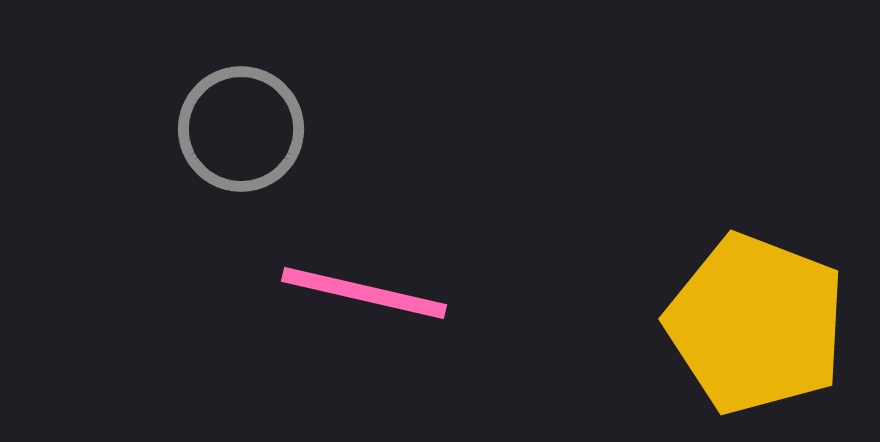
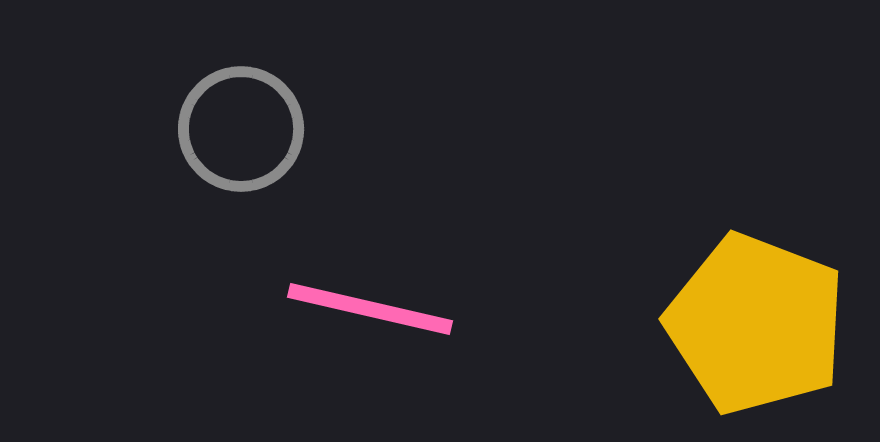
pink line: moved 6 px right, 16 px down
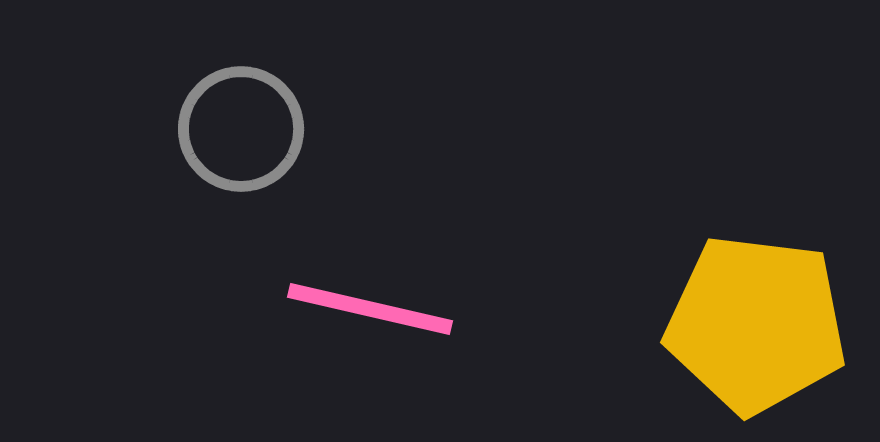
yellow pentagon: rotated 14 degrees counterclockwise
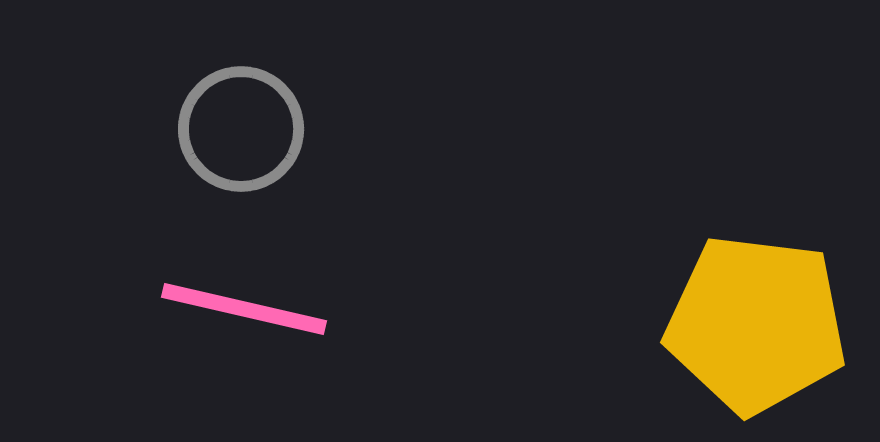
pink line: moved 126 px left
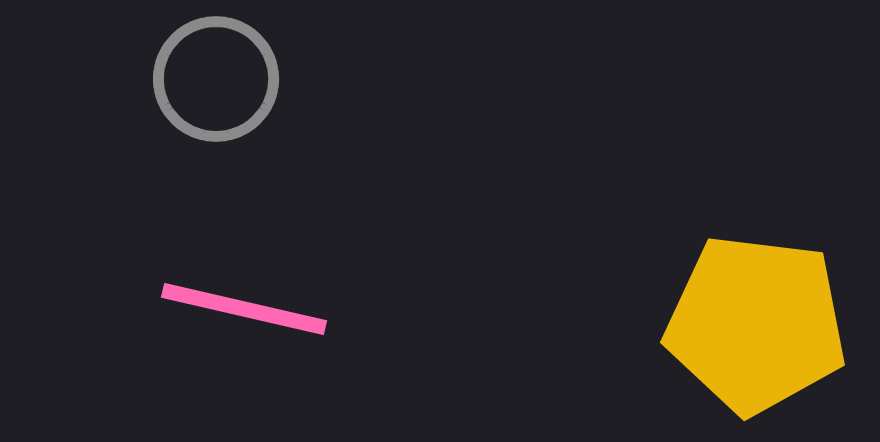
gray circle: moved 25 px left, 50 px up
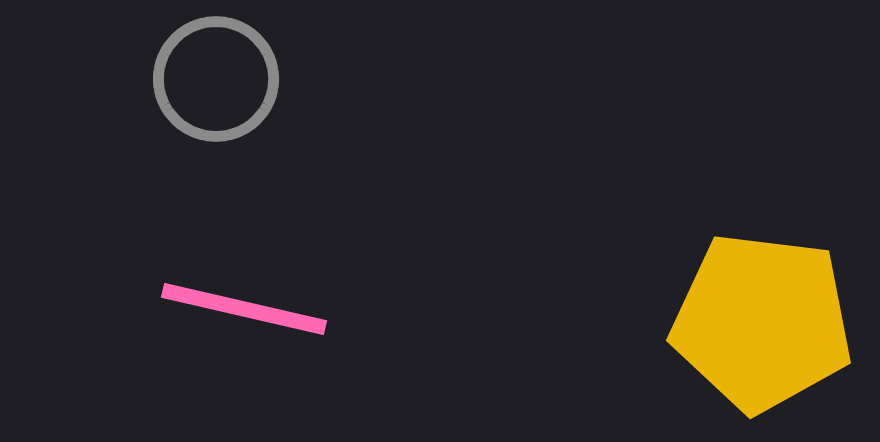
yellow pentagon: moved 6 px right, 2 px up
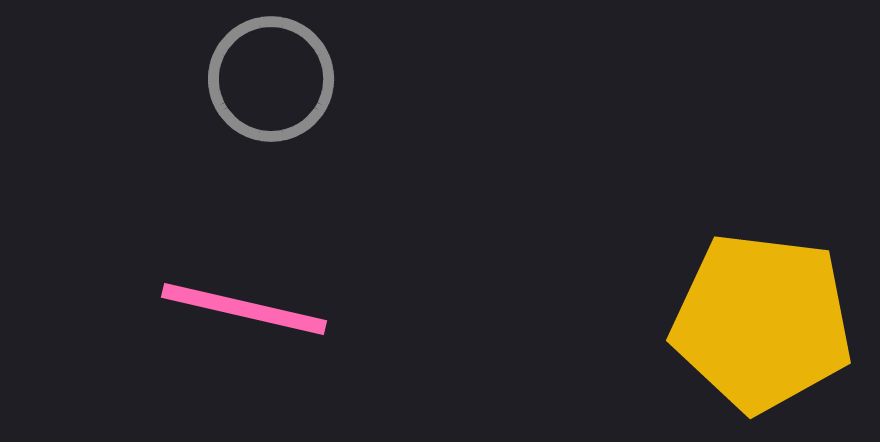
gray circle: moved 55 px right
